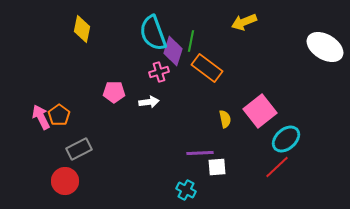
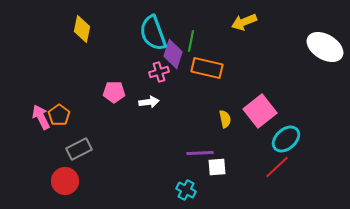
purple diamond: moved 3 px down
orange rectangle: rotated 24 degrees counterclockwise
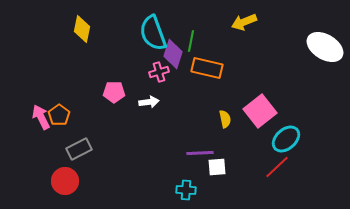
cyan cross: rotated 24 degrees counterclockwise
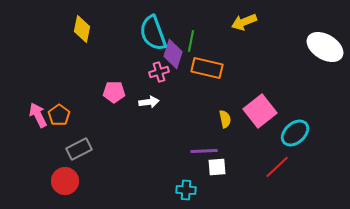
pink arrow: moved 3 px left, 2 px up
cyan ellipse: moved 9 px right, 6 px up
purple line: moved 4 px right, 2 px up
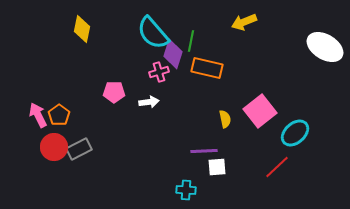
cyan semicircle: rotated 21 degrees counterclockwise
red circle: moved 11 px left, 34 px up
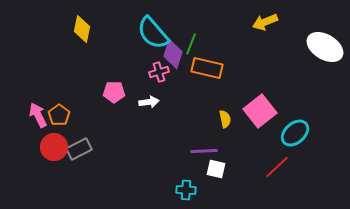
yellow arrow: moved 21 px right
green line: moved 3 px down; rotated 10 degrees clockwise
white square: moved 1 px left, 2 px down; rotated 18 degrees clockwise
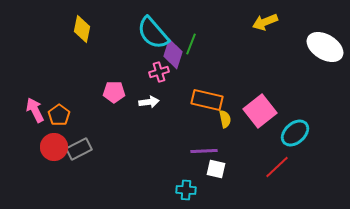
orange rectangle: moved 32 px down
pink arrow: moved 3 px left, 5 px up
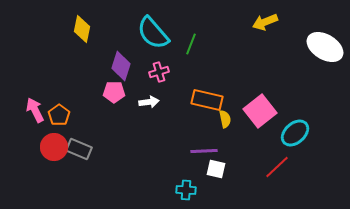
purple diamond: moved 52 px left, 12 px down
gray rectangle: rotated 50 degrees clockwise
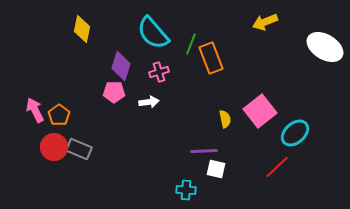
orange rectangle: moved 4 px right, 42 px up; rotated 56 degrees clockwise
